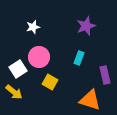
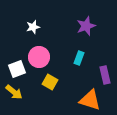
white square: moved 1 px left; rotated 12 degrees clockwise
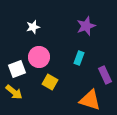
purple rectangle: rotated 12 degrees counterclockwise
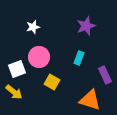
yellow square: moved 2 px right
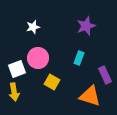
pink circle: moved 1 px left, 1 px down
yellow arrow: rotated 42 degrees clockwise
orange triangle: moved 4 px up
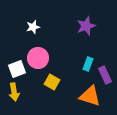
cyan rectangle: moved 9 px right, 6 px down
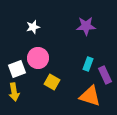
purple star: rotated 18 degrees clockwise
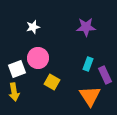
purple star: moved 1 px down
orange triangle: rotated 40 degrees clockwise
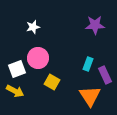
purple star: moved 9 px right, 2 px up
yellow arrow: moved 1 px right, 1 px up; rotated 54 degrees counterclockwise
